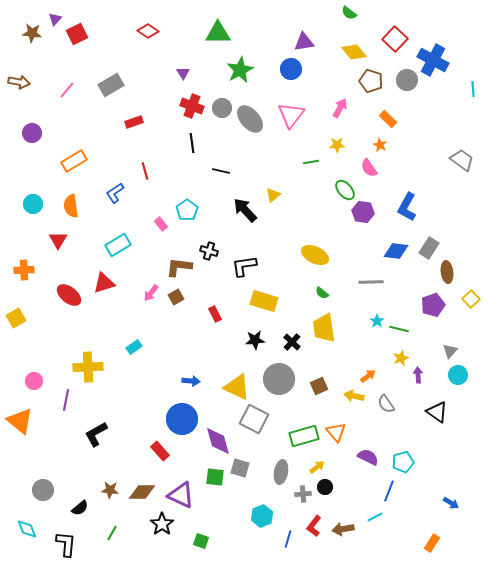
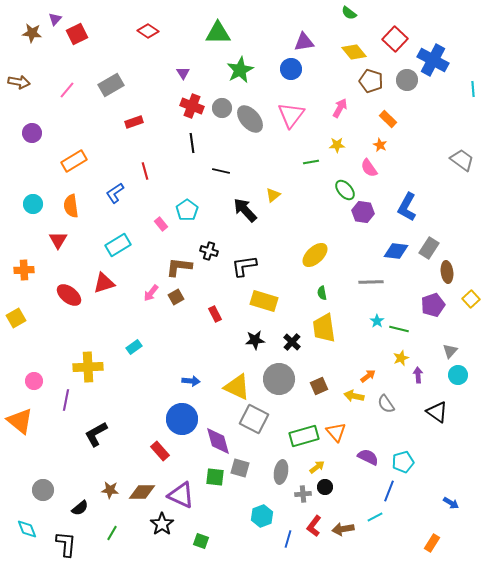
yellow ellipse at (315, 255): rotated 68 degrees counterclockwise
green semicircle at (322, 293): rotated 40 degrees clockwise
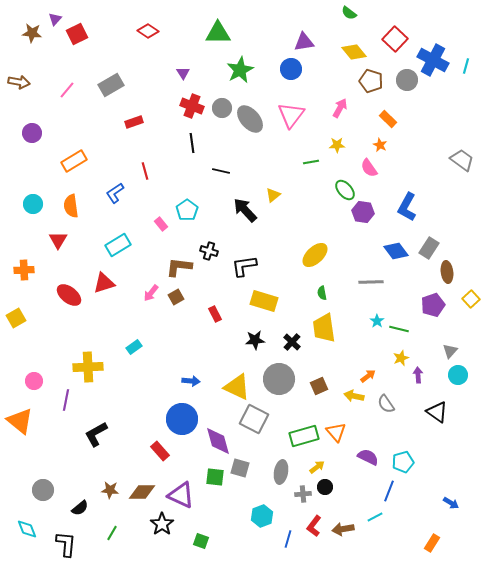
cyan line at (473, 89): moved 7 px left, 23 px up; rotated 21 degrees clockwise
blue diamond at (396, 251): rotated 45 degrees clockwise
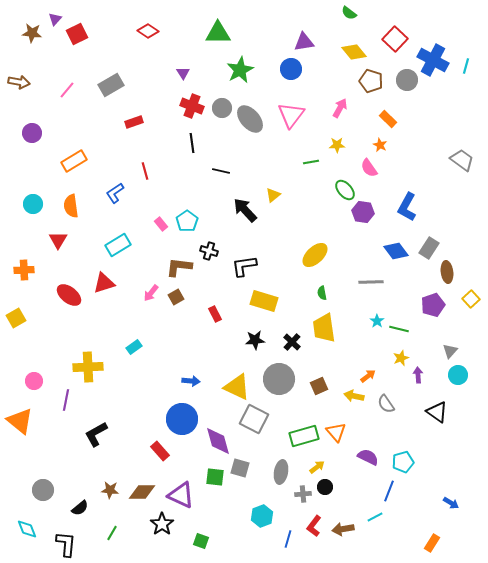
cyan pentagon at (187, 210): moved 11 px down
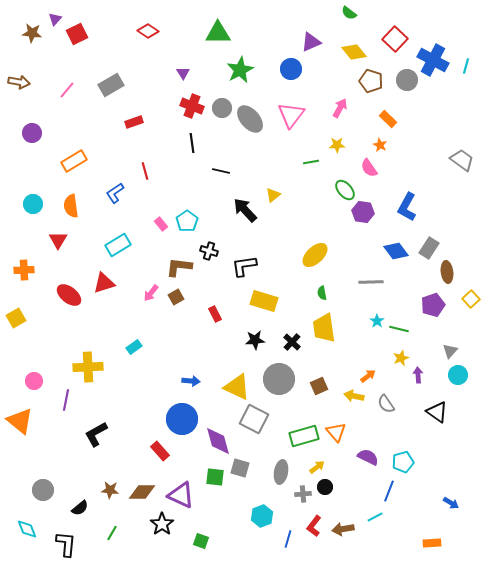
purple triangle at (304, 42): moved 7 px right; rotated 15 degrees counterclockwise
orange rectangle at (432, 543): rotated 54 degrees clockwise
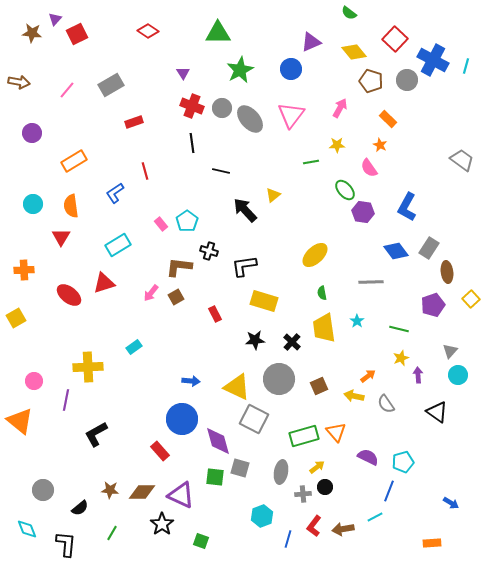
red triangle at (58, 240): moved 3 px right, 3 px up
cyan star at (377, 321): moved 20 px left
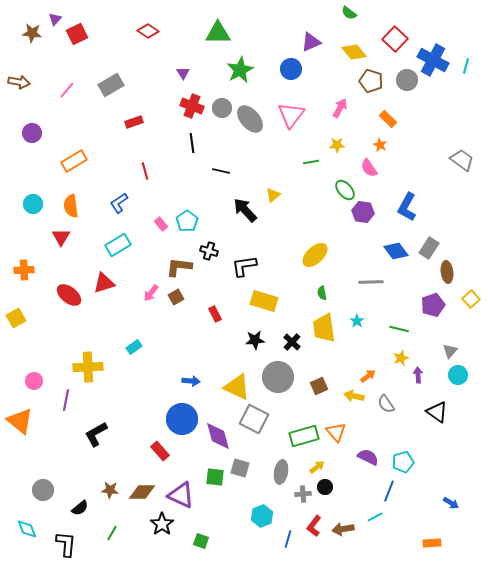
blue L-shape at (115, 193): moved 4 px right, 10 px down
gray circle at (279, 379): moved 1 px left, 2 px up
purple diamond at (218, 441): moved 5 px up
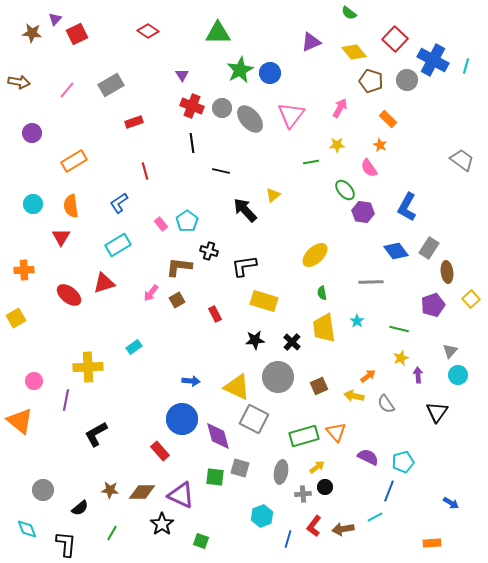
blue circle at (291, 69): moved 21 px left, 4 px down
purple triangle at (183, 73): moved 1 px left, 2 px down
brown square at (176, 297): moved 1 px right, 3 px down
black triangle at (437, 412): rotated 30 degrees clockwise
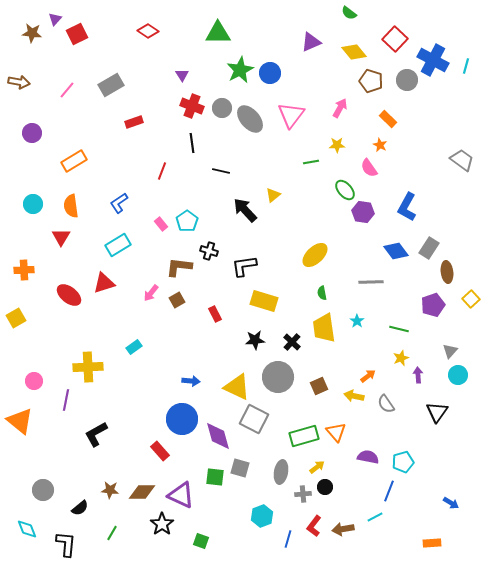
red line at (145, 171): moved 17 px right; rotated 36 degrees clockwise
purple semicircle at (368, 457): rotated 15 degrees counterclockwise
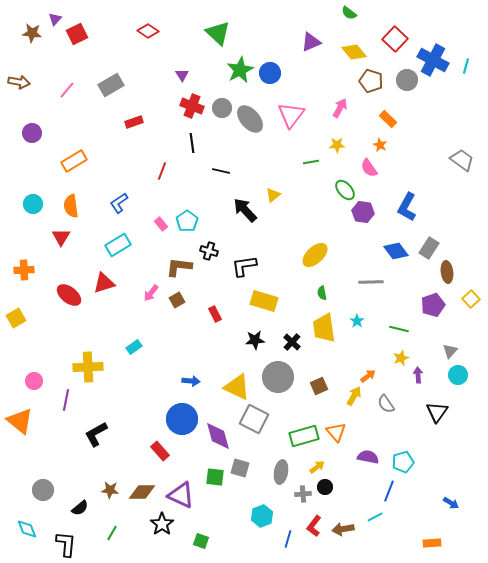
green triangle at (218, 33): rotated 44 degrees clockwise
yellow arrow at (354, 396): rotated 108 degrees clockwise
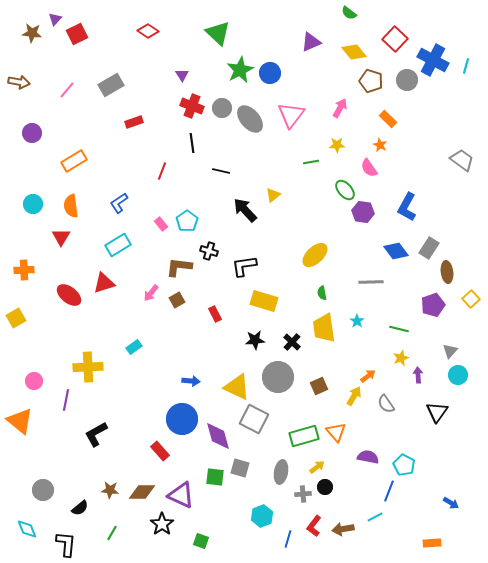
cyan pentagon at (403, 462): moved 1 px right, 3 px down; rotated 30 degrees counterclockwise
